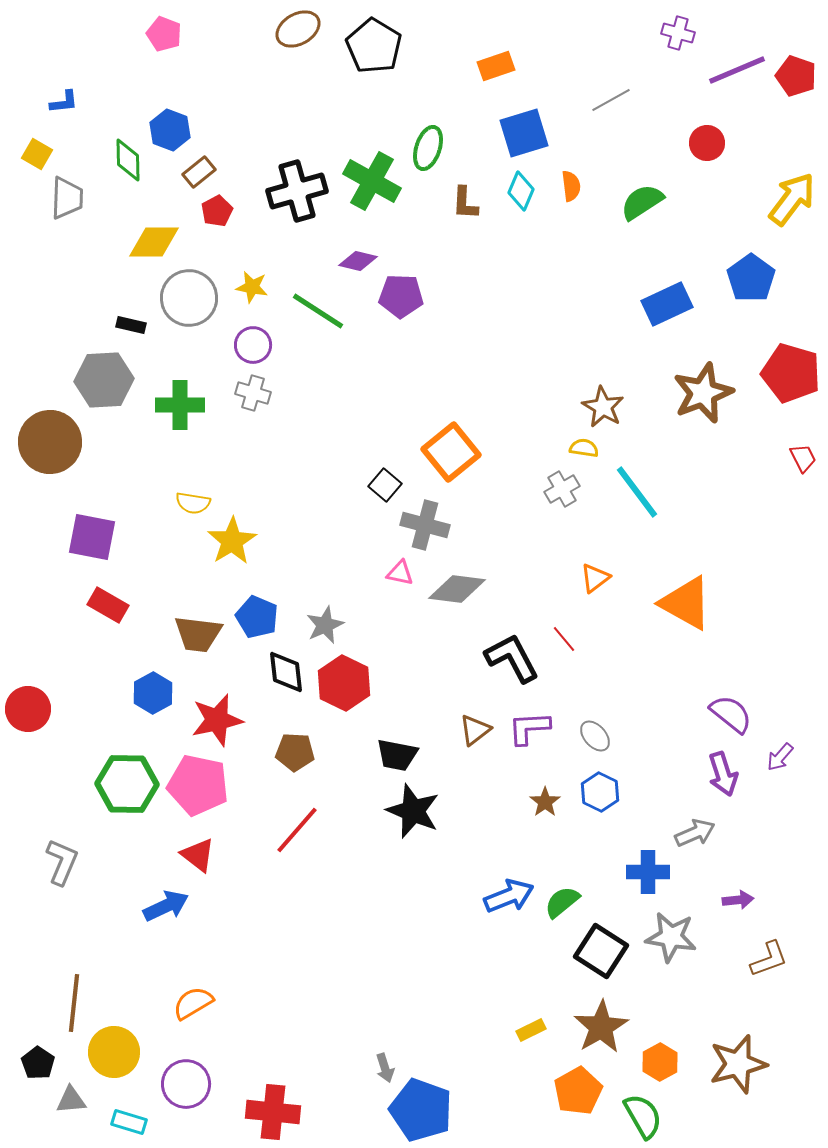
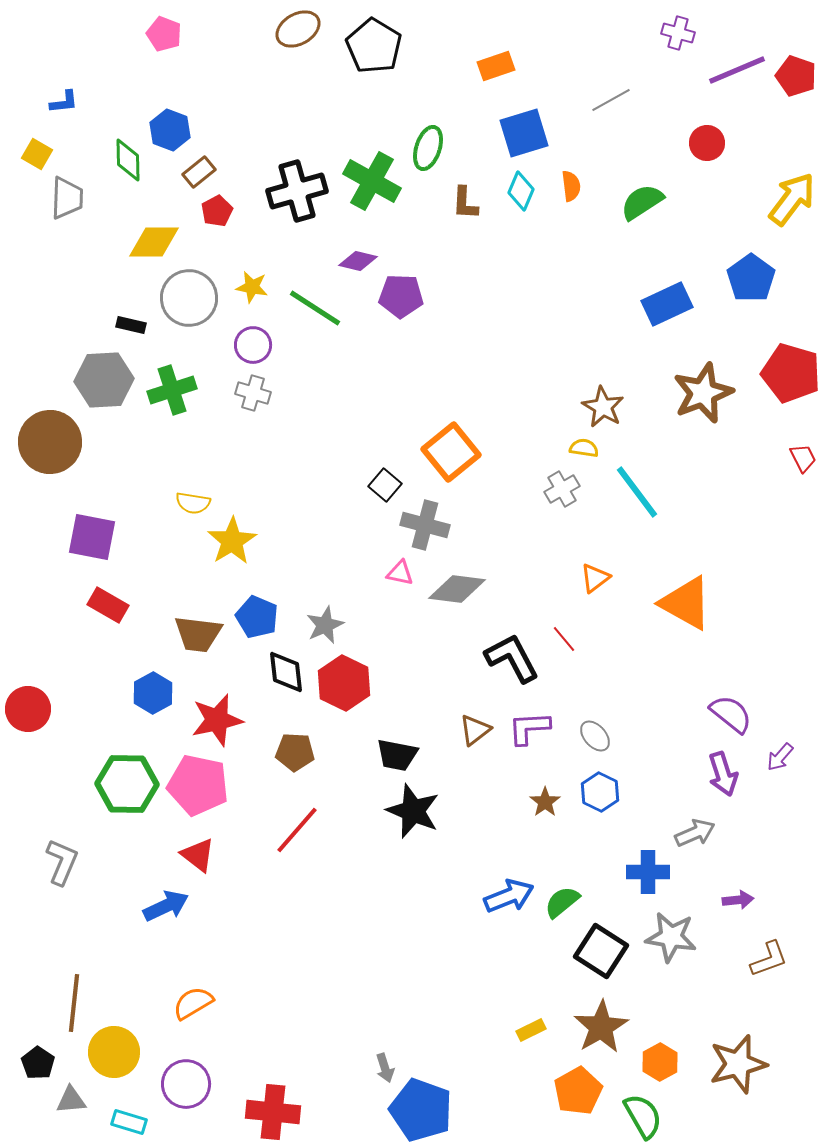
green line at (318, 311): moved 3 px left, 3 px up
green cross at (180, 405): moved 8 px left, 15 px up; rotated 18 degrees counterclockwise
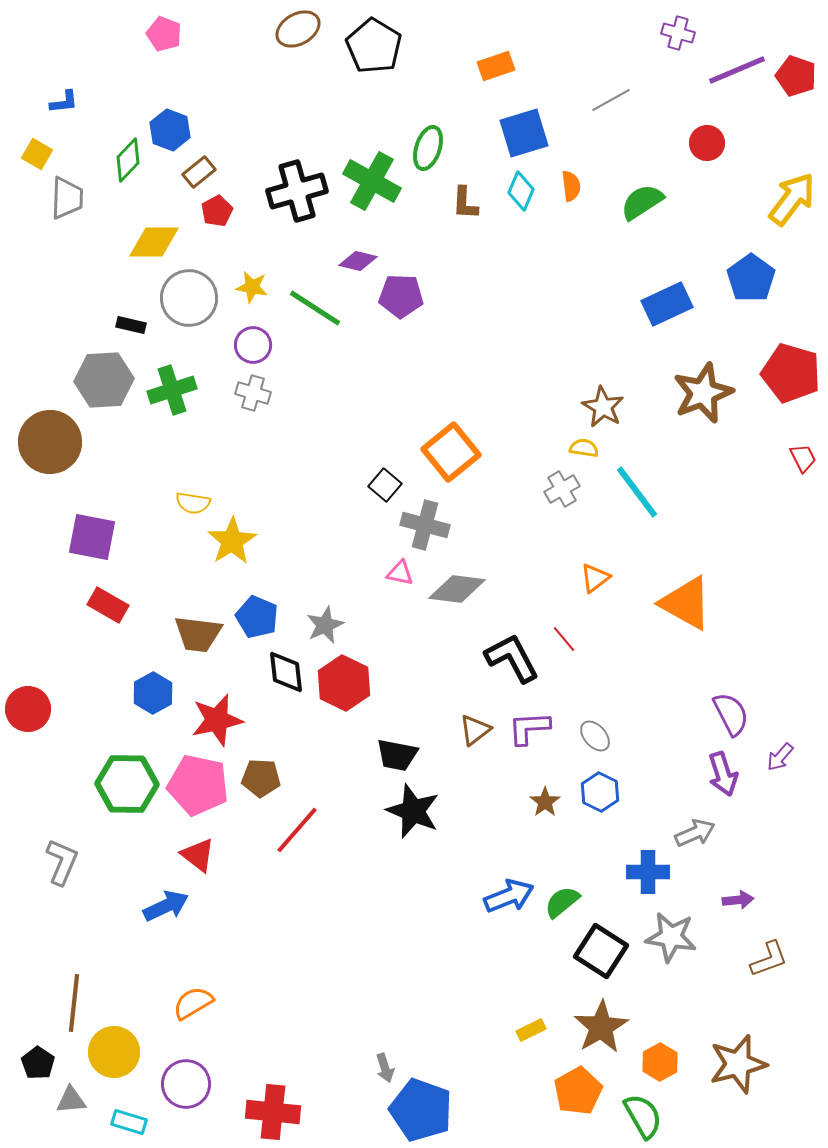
green diamond at (128, 160): rotated 45 degrees clockwise
purple semicircle at (731, 714): rotated 24 degrees clockwise
brown pentagon at (295, 752): moved 34 px left, 26 px down
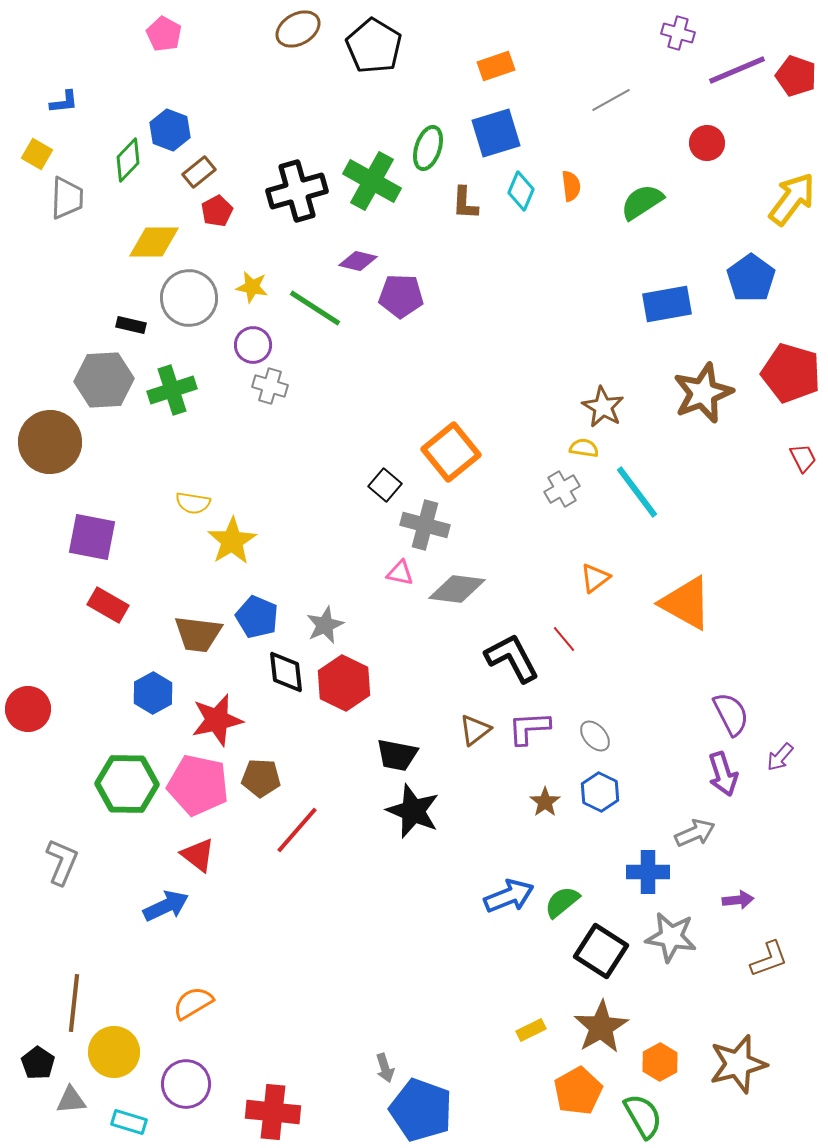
pink pentagon at (164, 34): rotated 8 degrees clockwise
blue square at (524, 133): moved 28 px left
blue rectangle at (667, 304): rotated 15 degrees clockwise
gray cross at (253, 393): moved 17 px right, 7 px up
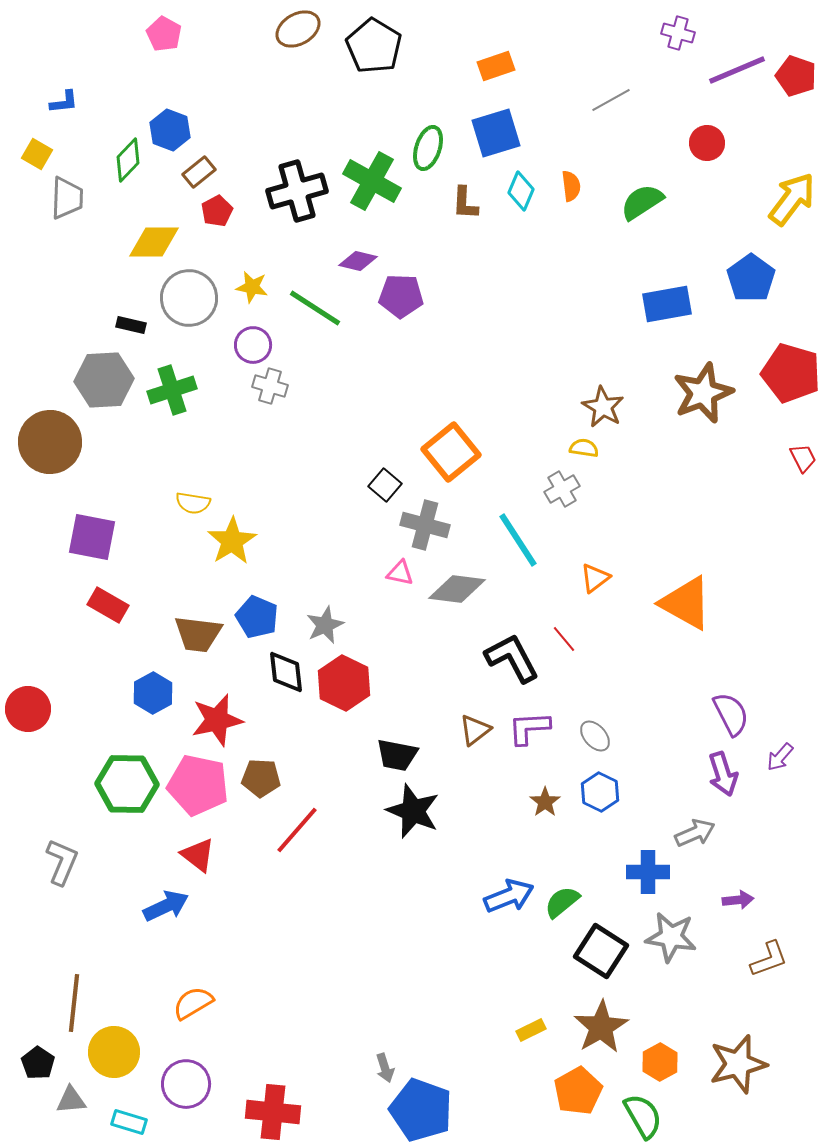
cyan line at (637, 492): moved 119 px left, 48 px down; rotated 4 degrees clockwise
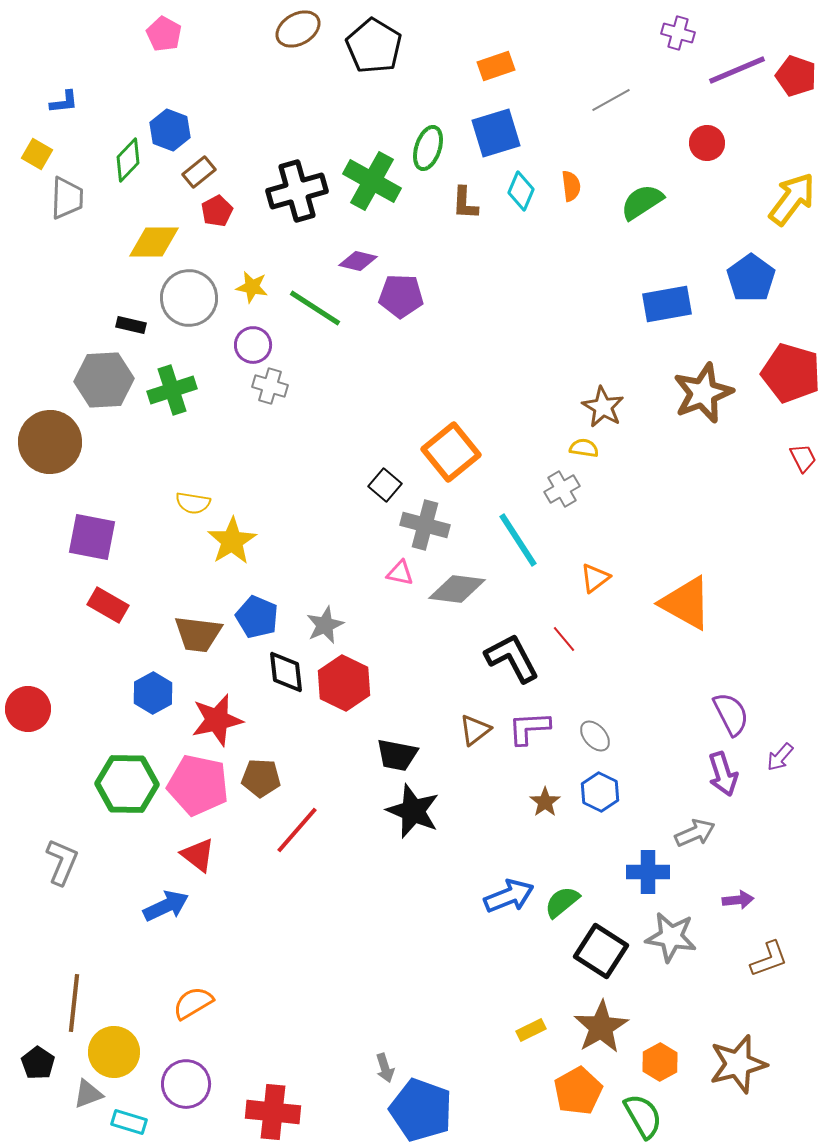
gray triangle at (71, 1100): moved 17 px right, 6 px up; rotated 16 degrees counterclockwise
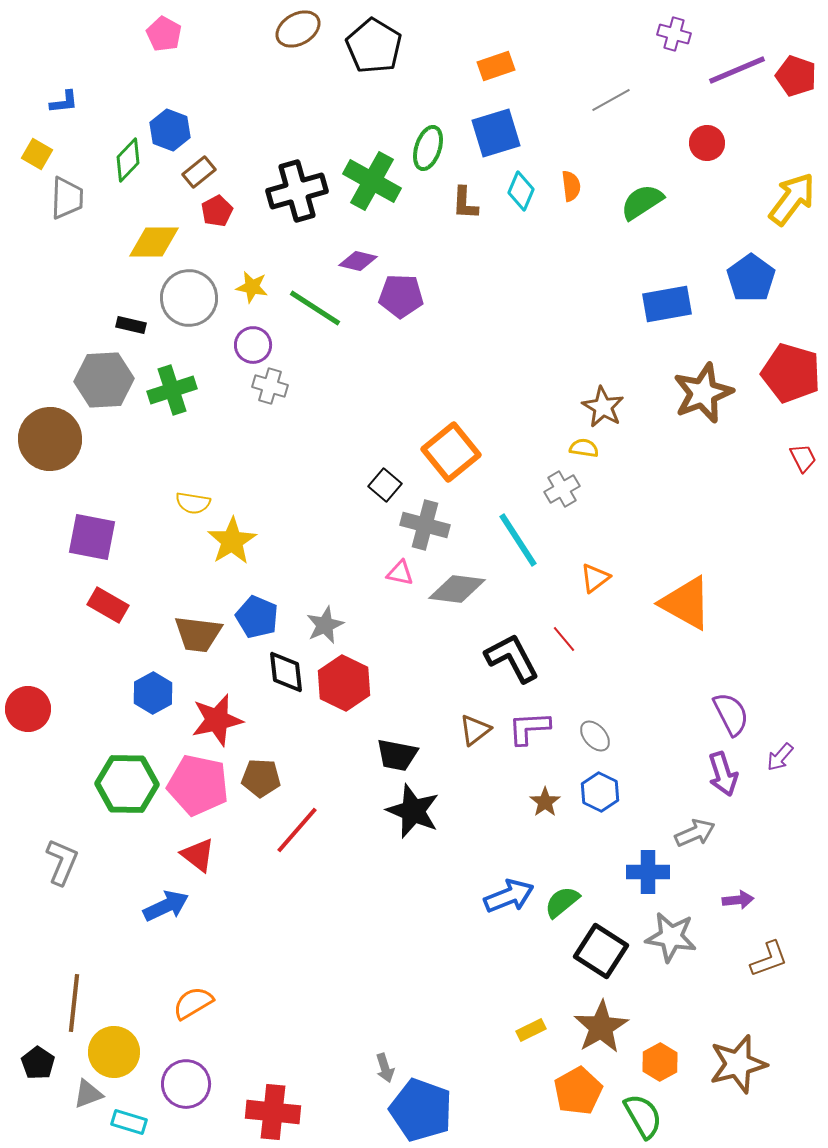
purple cross at (678, 33): moved 4 px left, 1 px down
brown circle at (50, 442): moved 3 px up
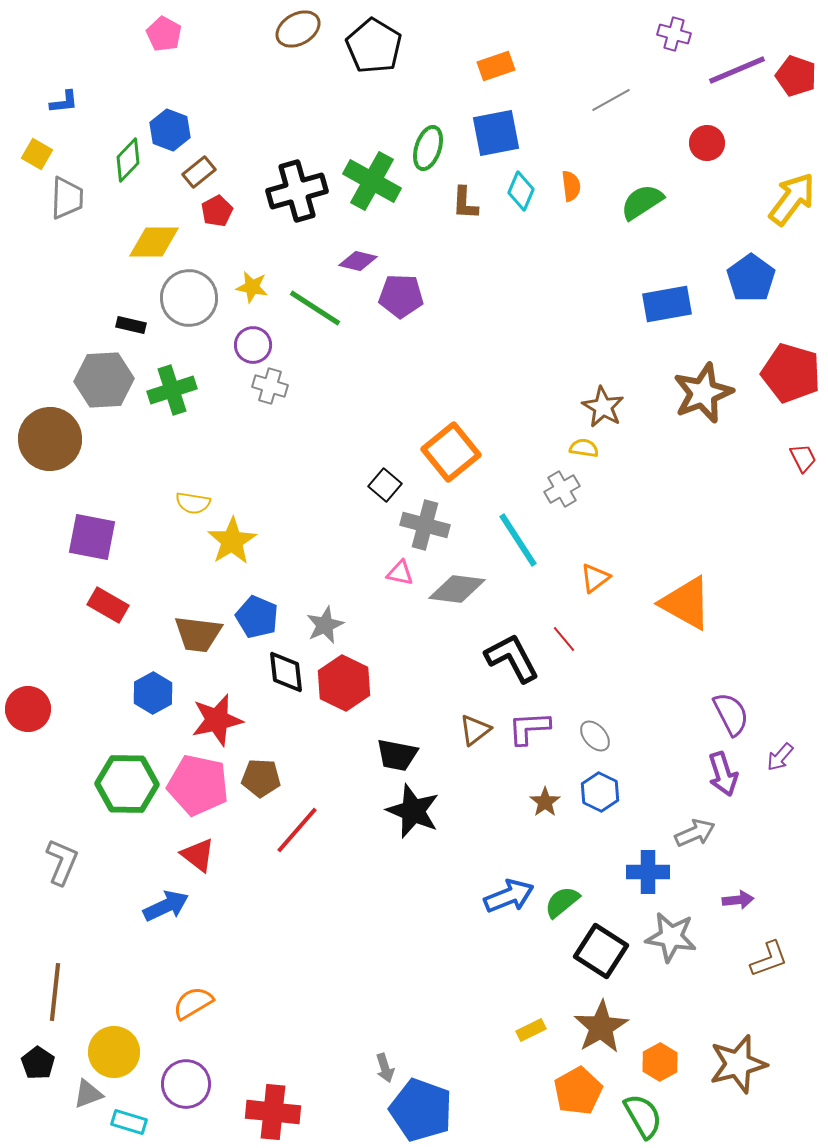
blue square at (496, 133): rotated 6 degrees clockwise
brown line at (74, 1003): moved 19 px left, 11 px up
